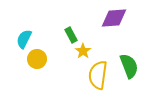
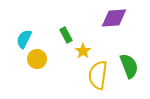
green rectangle: moved 5 px left
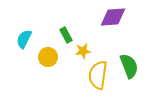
purple diamond: moved 1 px left, 1 px up
yellow star: rotated 28 degrees clockwise
yellow circle: moved 11 px right, 2 px up
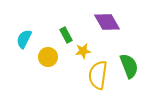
purple diamond: moved 6 px left, 5 px down; rotated 64 degrees clockwise
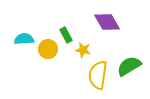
cyan semicircle: rotated 60 degrees clockwise
yellow star: moved 1 px up; rotated 21 degrees clockwise
yellow circle: moved 8 px up
green semicircle: rotated 100 degrees counterclockwise
